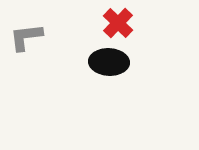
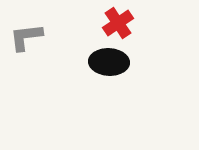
red cross: rotated 12 degrees clockwise
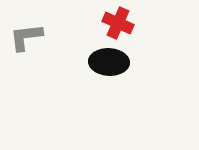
red cross: rotated 32 degrees counterclockwise
